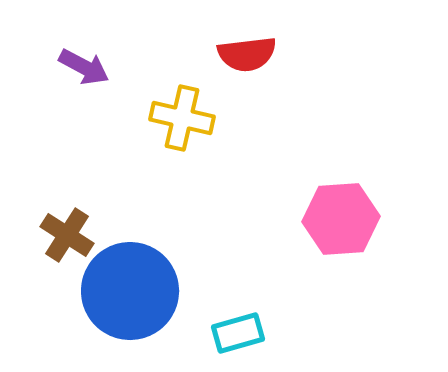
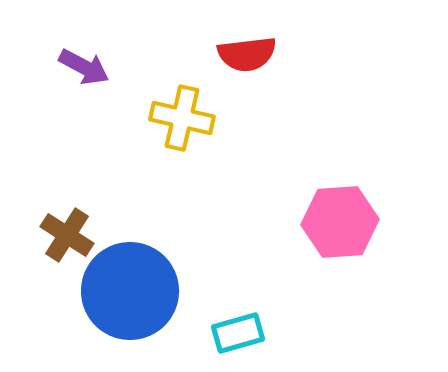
pink hexagon: moved 1 px left, 3 px down
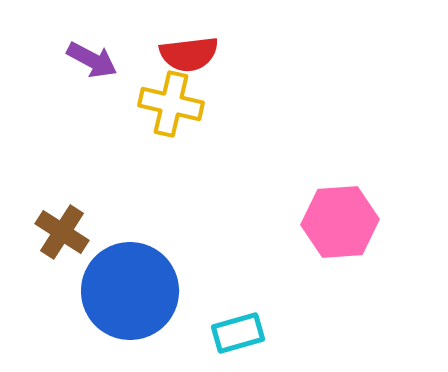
red semicircle: moved 58 px left
purple arrow: moved 8 px right, 7 px up
yellow cross: moved 11 px left, 14 px up
brown cross: moved 5 px left, 3 px up
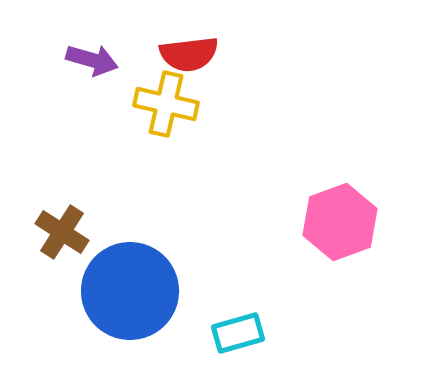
purple arrow: rotated 12 degrees counterclockwise
yellow cross: moved 5 px left
pink hexagon: rotated 16 degrees counterclockwise
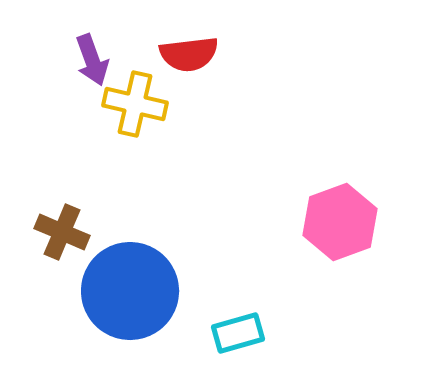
purple arrow: rotated 54 degrees clockwise
yellow cross: moved 31 px left
brown cross: rotated 10 degrees counterclockwise
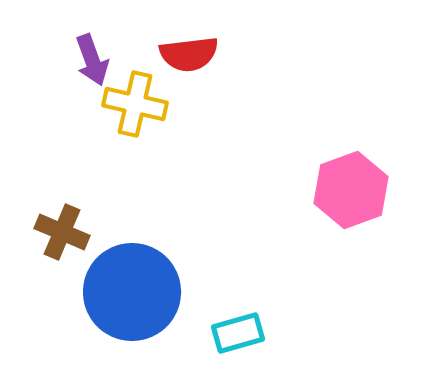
pink hexagon: moved 11 px right, 32 px up
blue circle: moved 2 px right, 1 px down
